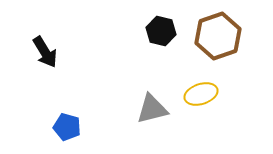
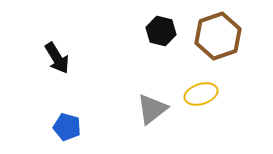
black arrow: moved 12 px right, 6 px down
gray triangle: rotated 24 degrees counterclockwise
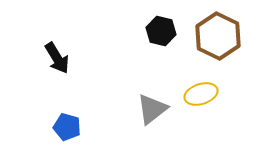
brown hexagon: rotated 15 degrees counterclockwise
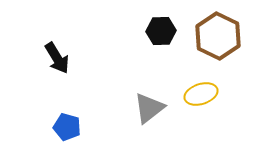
black hexagon: rotated 16 degrees counterclockwise
gray triangle: moved 3 px left, 1 px up
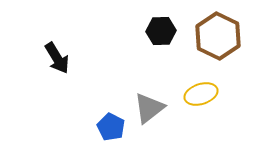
blue pentagon: moved 44 px right; rotated 12 degrees clockwise
